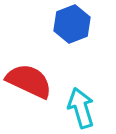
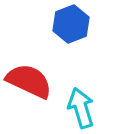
blue hexagon: moved 1 px left
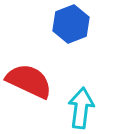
cyan arrow: rotated 24 degrees clockwise
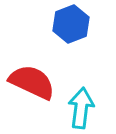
red semicircle: moved 3 px right, 1 px down
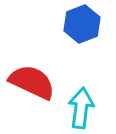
blue hexagon: moved 11 px right
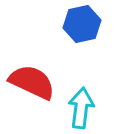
blue hexagon: rotated 9 degrees clockwise
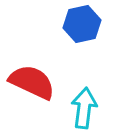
cyan arrow: moved 3 px right
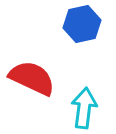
red semicircle: moved 4 px up
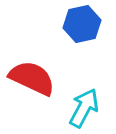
cyan arrow: rotated 21 degrees clockwise
